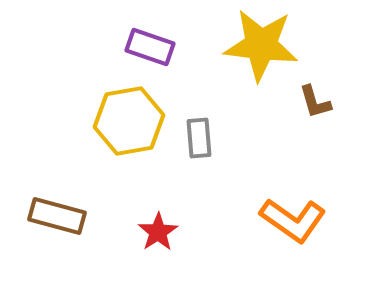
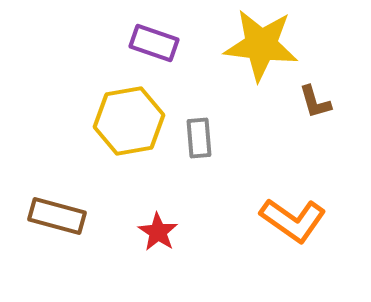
purple rectangle: moved 4 px right, 4 px up
red star: rotated 6 degrees counterclockwise
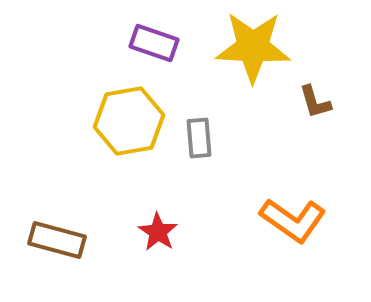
yellow star: moved 8 px left, 2 px down; rotated 4 degrees counterclockwise
brown rectangle: moved 24 px down
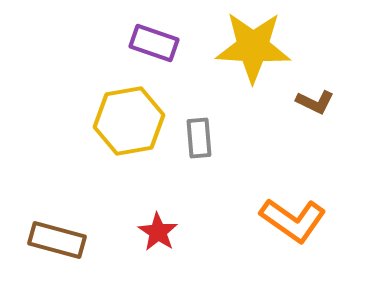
brown L-shape: rotated 48 degrees counterclockwise
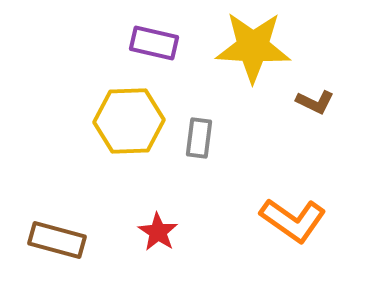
purple rectangle: rotated 6 degrees counterclockwise
yellow hexagon: rotated 8 degrees clockwise
gray rectangle: rotated 12 degrees clockwise
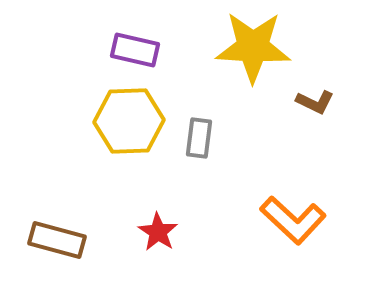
purple rectangle: moved 19 px left, 7 px down
orange L-shape: rotated 8 degrees clockwise
